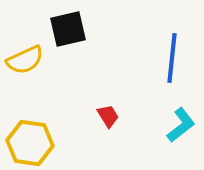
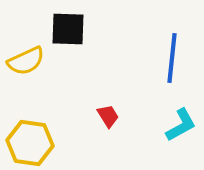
black square: rotated 15 degrees clockwise
yellow semicircle: moved 1 px right, 1 px down
cyan L-shape: rotated 9 degrees clockwise
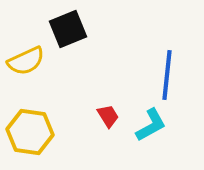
black square: rotated 24 degrees counterclockwise
blue line: moved 5 px left, 17 px down
cyan L-shape: moved 30 px left
yellow hexagon: moved 11 px up
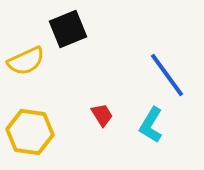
blue line: rotated 42 degrees counterclockwise
red trapezoid: moved 6 px left, 1 px up
cyan L-shape: rotated 150 degrees clockwise
